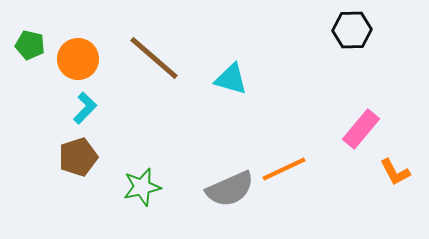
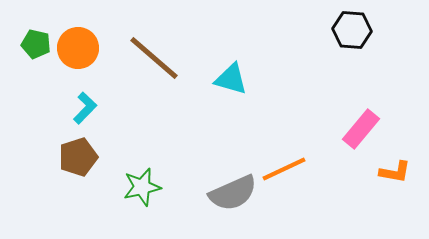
black hexagon: rotated 6 degrees clockwise
green pentagon: moved 6 px right, 1 px up
orange circle: moved 11 px up
orange L-shape: rotated 52 degrees counterclockwise
gray semicircle: moved 3 px right, 4 px down
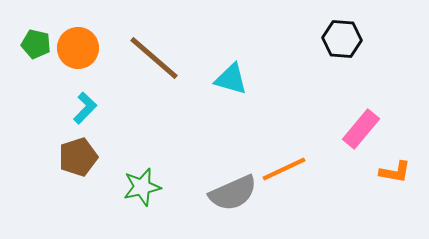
black hexagon: moved 10 px left, 9 px down
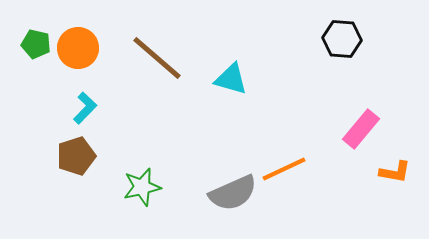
brown line: moved 3 px right
brown pentagon: moved 2 px left, 1 px up
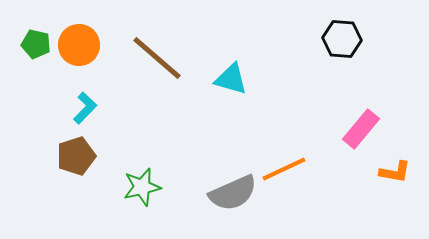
orange circle: moved 1 px right, 3 px up
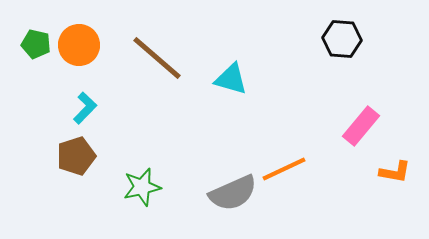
pink rectangle: moved 3 px up
